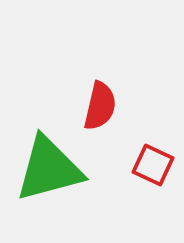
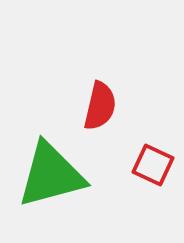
green triangle: moved 2 px right, 6 px down
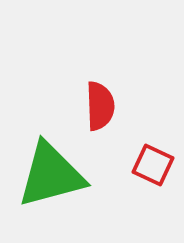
red semicircle: rotated 15 degrees counterclockwise
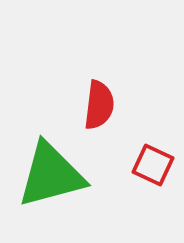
red semicircle: moved 1 px left, 1 px up; rotated 9 degrees clockwise
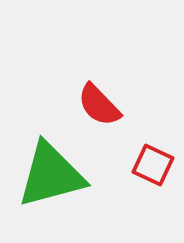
red semicircle: rotated 129 degrees clockwise
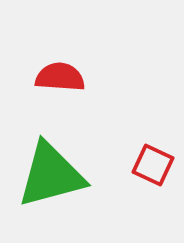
red semicircle: moved 39 px left, 28 px up; rotated 138 degrees clockwise
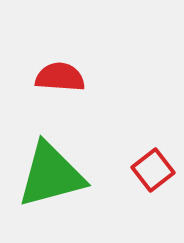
red square: moved 5 px down; rotated 27 degrees clockwise
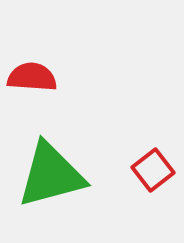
red semicircle: moved 28 px left
